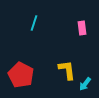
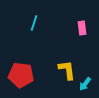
red pentagon: rotated 20 degrees counterclockwise
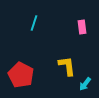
pink rectangle: moved 1 px up
yellow L-shape: moved 4 px up
red pentagon: rotated 20 degrees clockwise
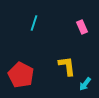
pink rectangle: rotated 16 degrees counterclockwise
